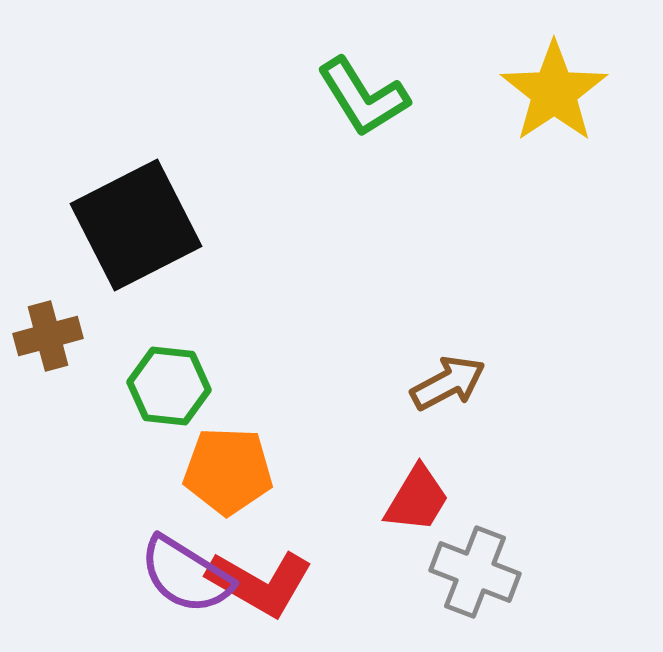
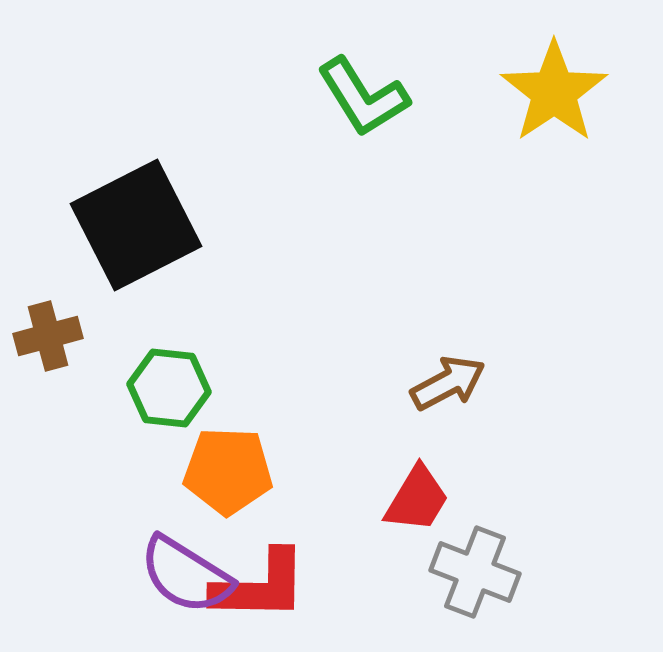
green hexagon: moved 2 px down
red L-shape: moved 3 px down; rotated 29 degrees counterclockwise
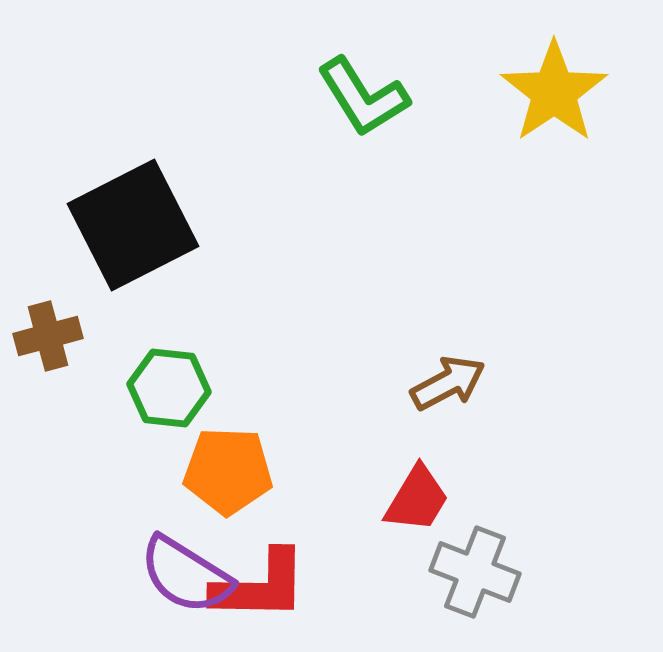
black square: moved 3 px left
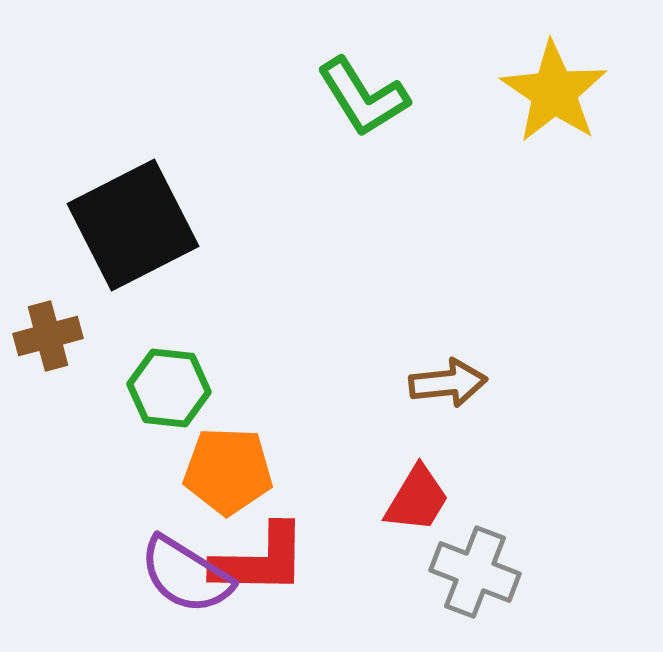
yellow star: rotated 4 degrees counterclockwise
brown arrow: rotated 22 degrees clockwise
red L-shape: moved 26 px up
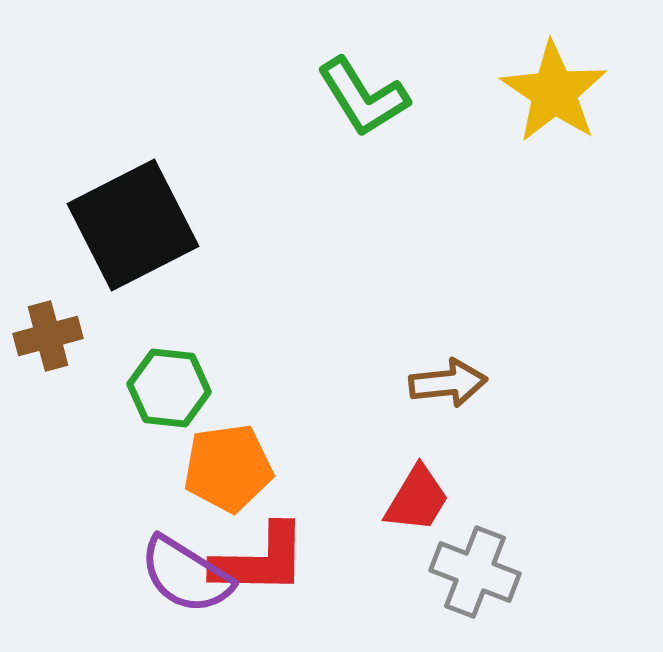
orange pentagon: moved 3 px up; rotated 10 degrees counterclockwise
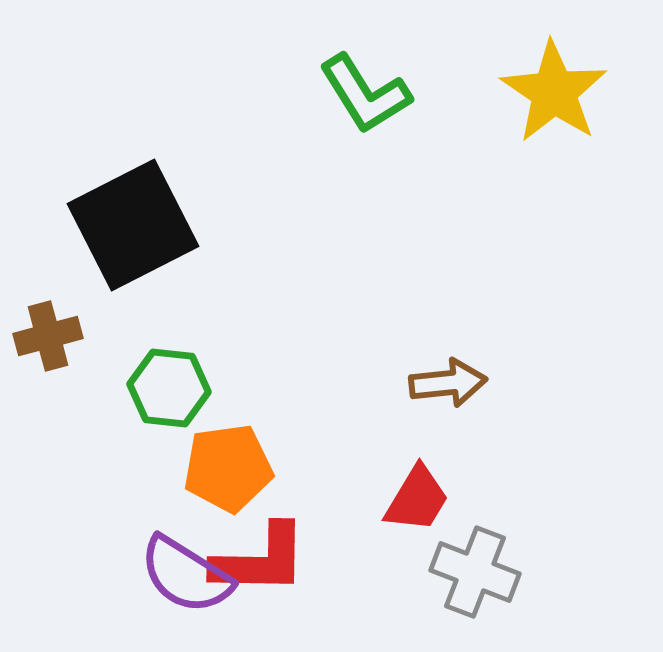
green L-shape: moved 2 px right, 3 px up
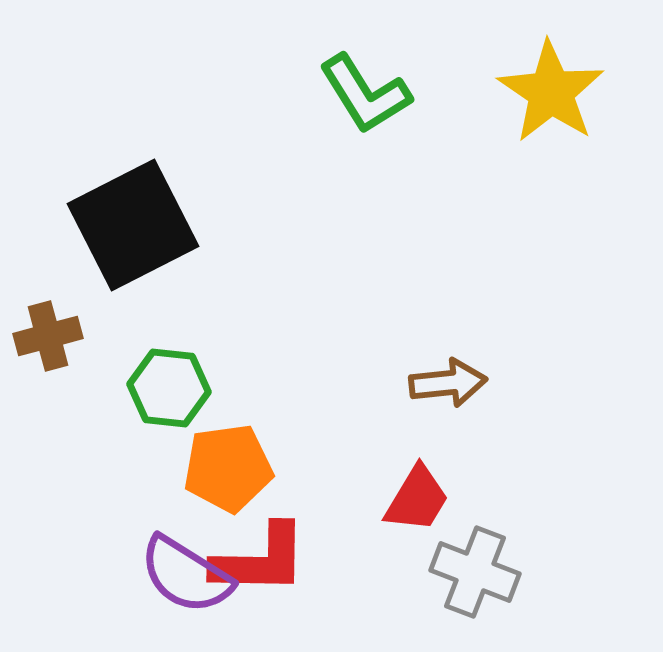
yellow star: moved 3 px left
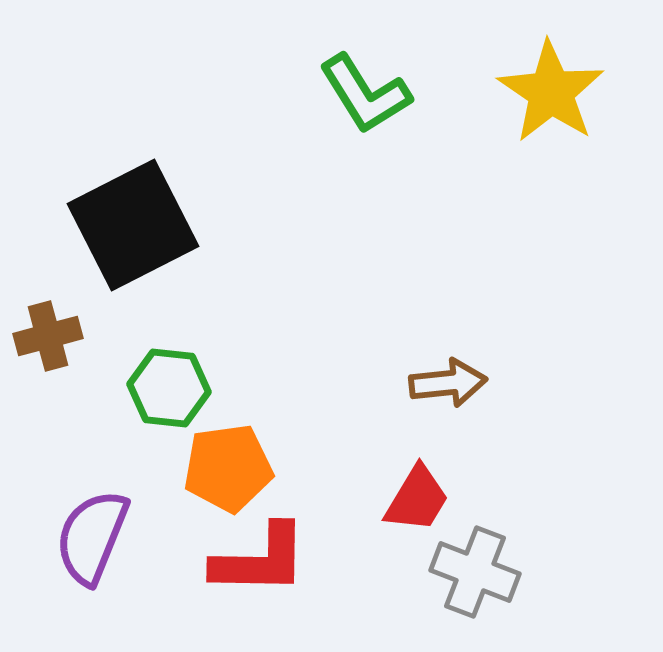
purple semicircle: moved 94 px left, 38 px up; rotated 80 degrees clockwise
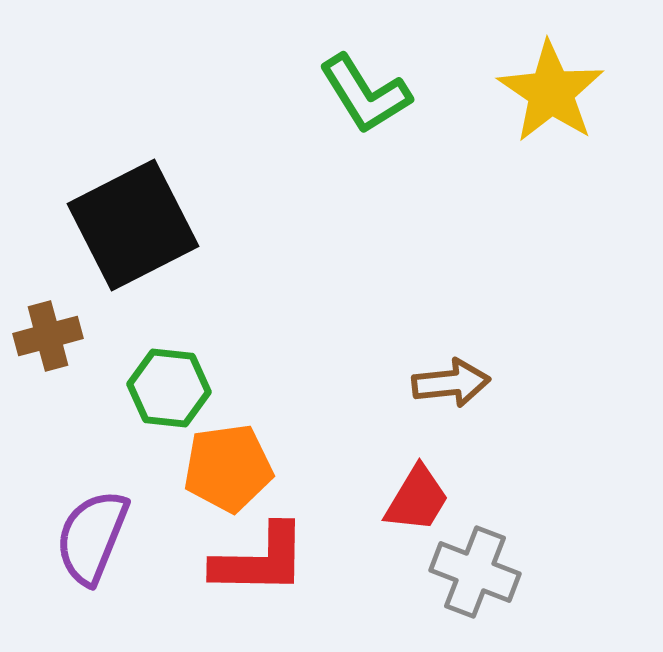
brown arrow: moved 3 px right
